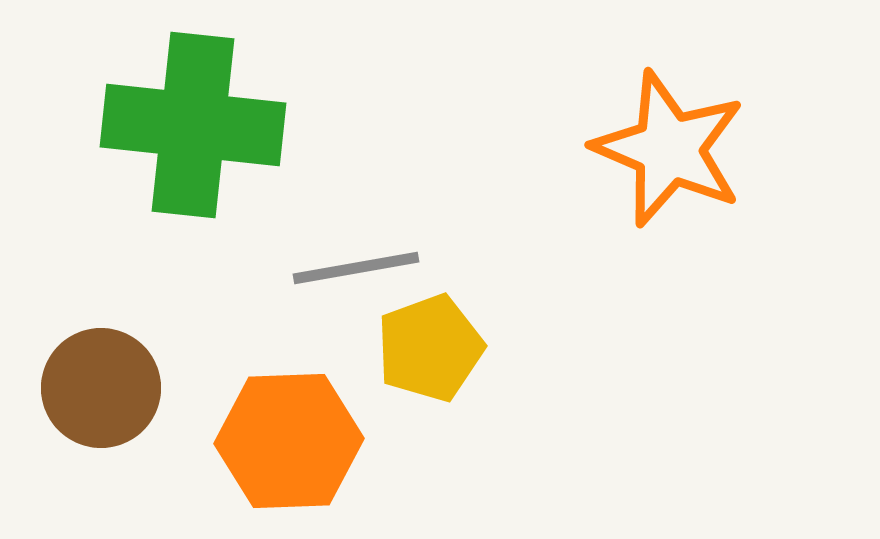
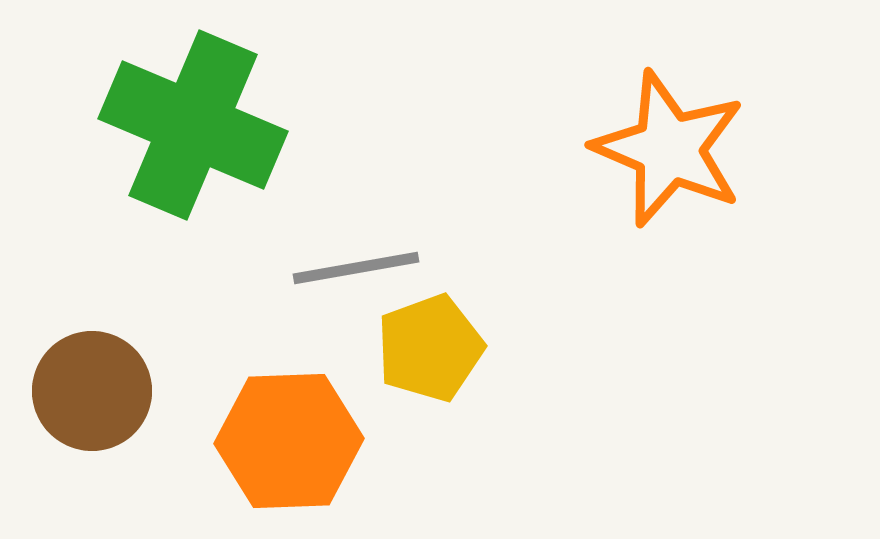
green cross: rotated 17 degrees clockwise
brown circle: moved 9 px left, 3 px down
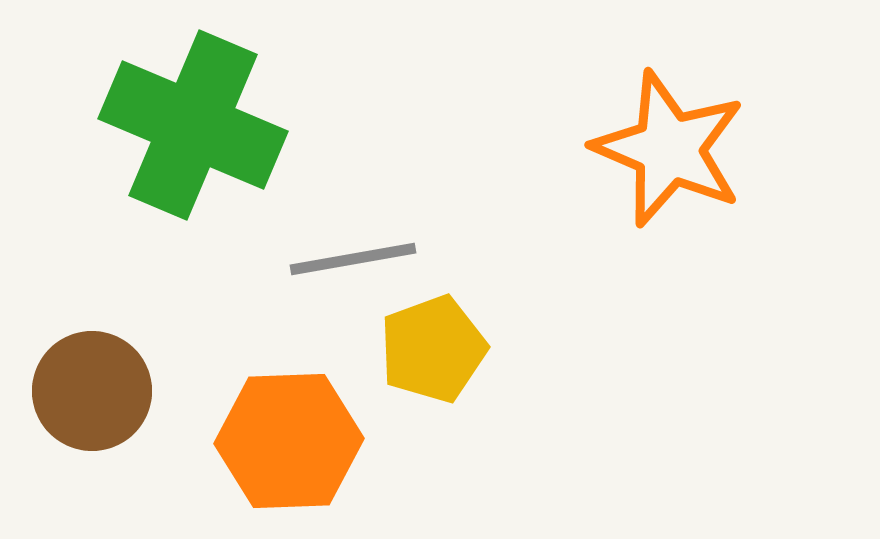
gray line: moved 3 px left, 9 px up
yellow pentagon: moved 3 px right, 1 px down
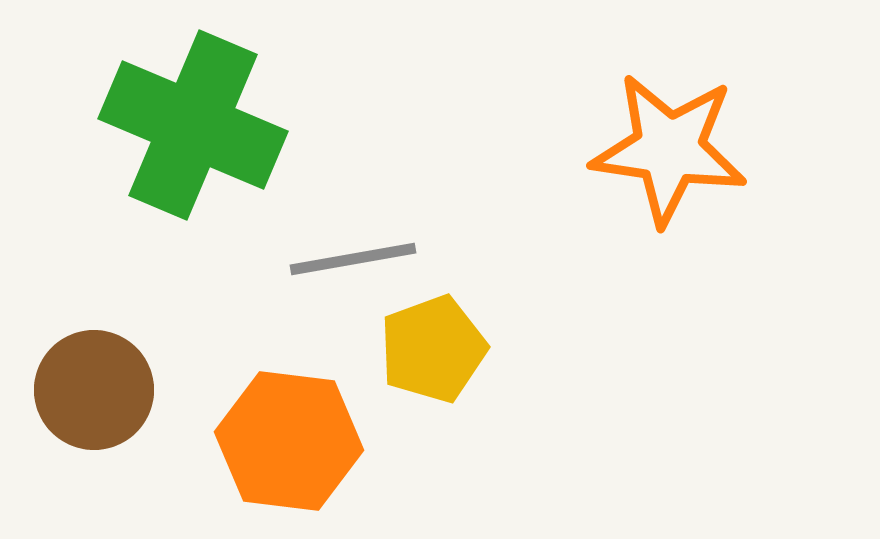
orange star: rotated 15 degrees counterclockwise
brown circle: moved 2 px right, 1 px up
orange hexagon: rotated 9 degrees clockwise
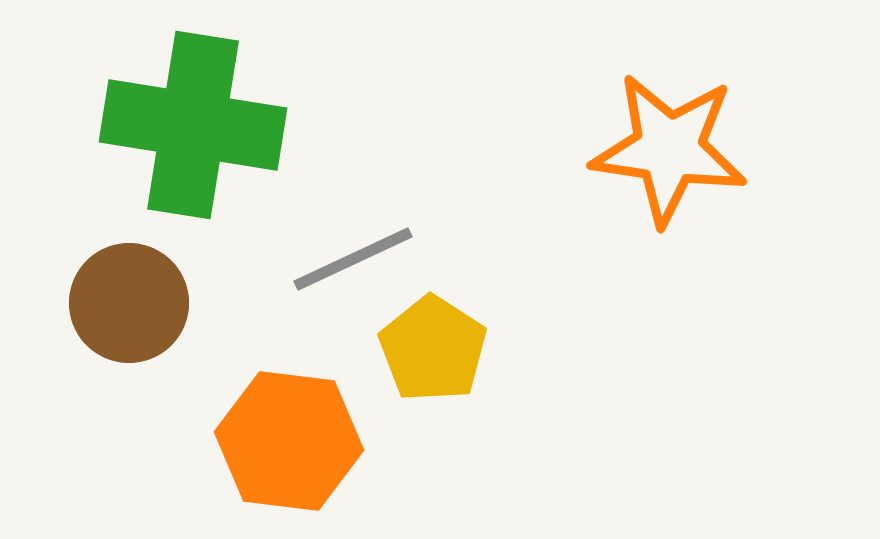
green cross: rotated 14 degrees counterclockwise
gray line: rotated 15 degrees counterclockwise
yellow pentagon: rotated 19 degrees counterclockwise
brown circle: moved 35 px right, 87 px up
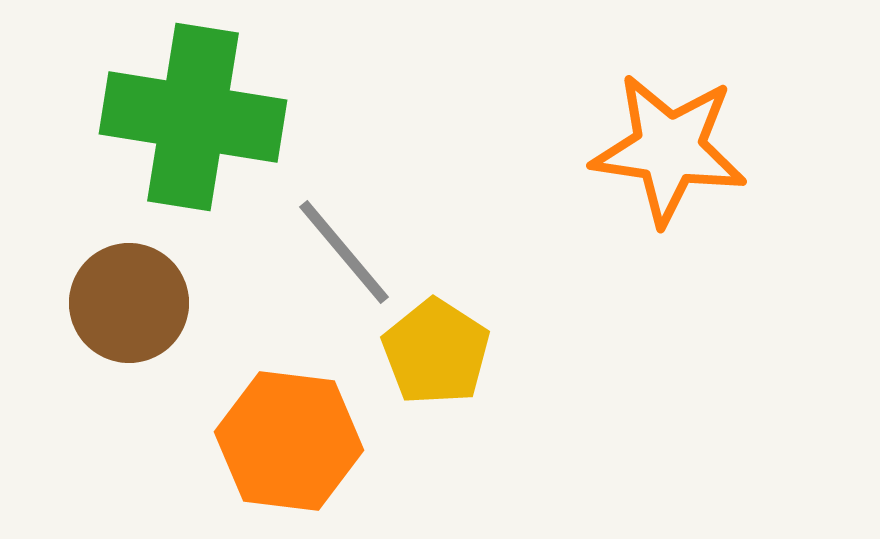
green cross: moved 8 px up
gray line: moved 9 px left, 7 px up; rotated 75 degrees clockwise
yellow pentagon: moved 3 px right, 3 px down
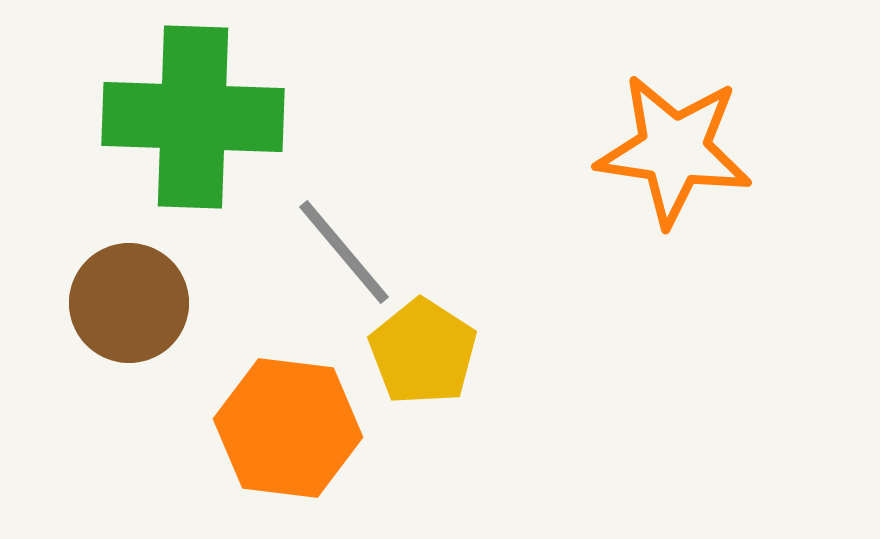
green cross: rotated 7 degrees counterclockwise
orange star: moved 5 px right, 1 px down
yellow pentagon: moved 13 px left
orange hexagon: moved 1 px left, 13 px up
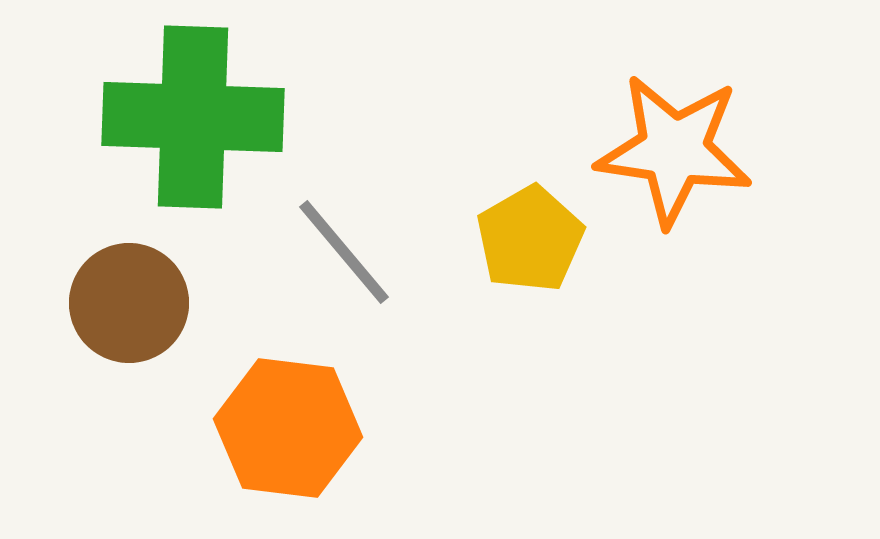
yellow pentagon: moved 107 px right, 113 px up; rotated 9 degrees clockwise
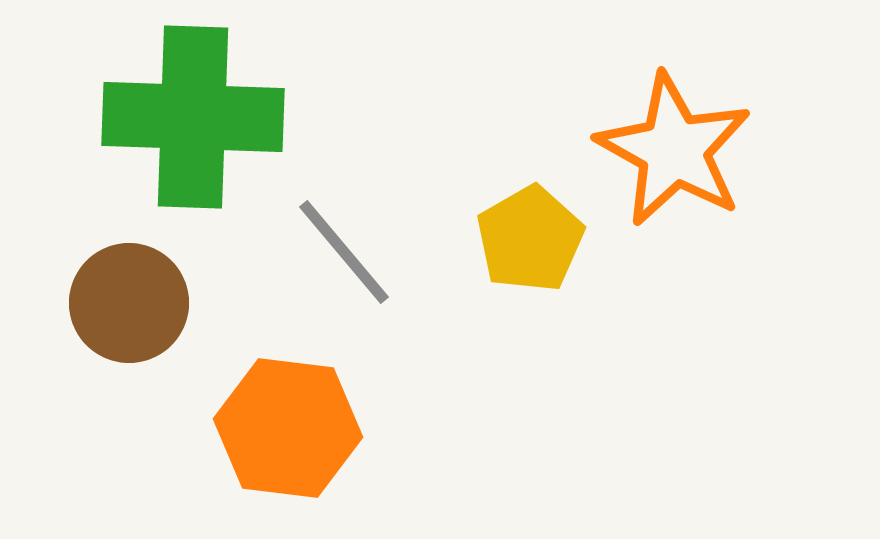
orange star: rotated 21 degrees clockwise
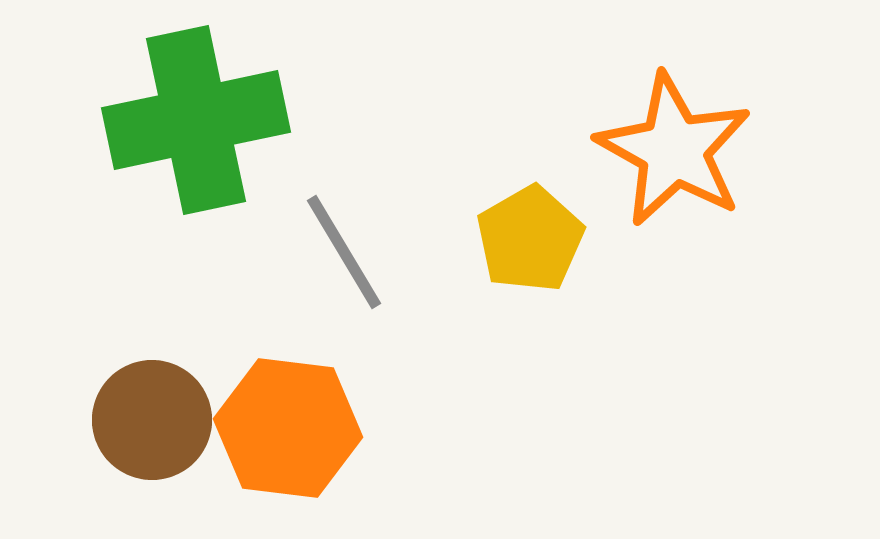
green cross: moved 3 px right, 3 px down; rotated 14 degrees counterclockwise
gray line: rotated 9 degrees clockwise
brown circle: moved 23 px right, 117 px down
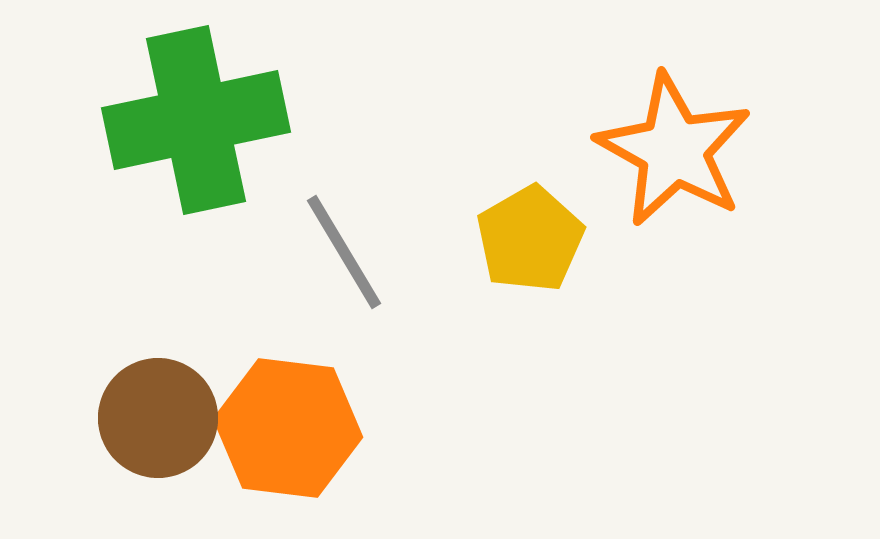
brown circle: moved 6 px right, 2 px up
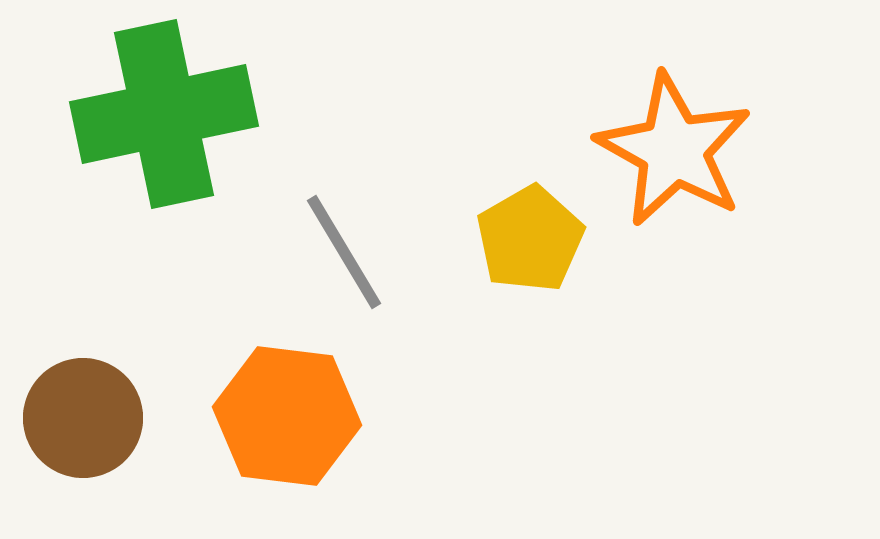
green cross: moved 32 px left, 6 px up
brown circle: moved 75 px left
orange hexagon: moved 1 px left, 12 px up
